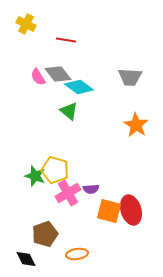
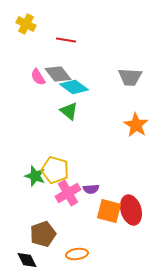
cyan diamond: moved 5 px left
brown pentagon: moved 2 px left
black diamond: moved 1 px right, 1 px down
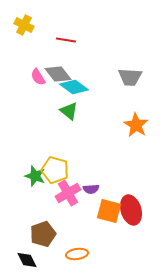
yellow cross: moved 2 px left, 1 px down
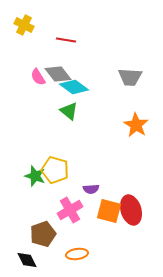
pink cross: moved 2 px right, 17 px down
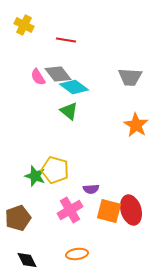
brown pentagon: moved 25 px left, 16 px up
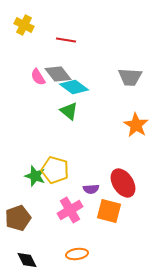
red ellipse: moved 8 px left, 27 px up; rotated 16 degrees counterclockwise
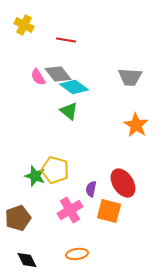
purple semicircle: rotated 105 degrees clockwise
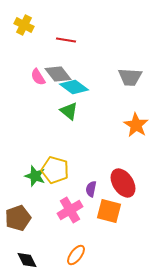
orange ellipse: moved 1 px left, 1 px down; rotated 45 degrees counterclockwise
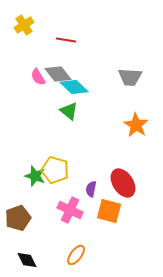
yellow cross: rotated 30 degrees clockwise
cyan diamond: rotated 8 degrees clockwise
pink cross: rotated 35 degrees counterclockwise
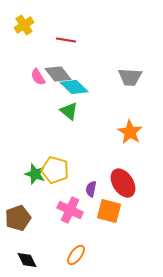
orange star: moved 6 px left, 7 px down
green star: moved 2 px up
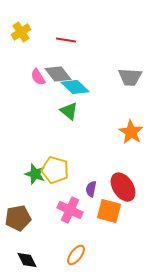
yellow cross: moved 3 px left, 7 px down
cyan diamond: moved 1 px right
orange star: moved 1 px right
red ellipse: moved 4 px down
brown pentagon: rotated 10 degrees clockwise
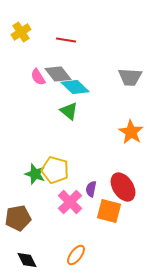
pink cross: moved 8 px up; rotated 20 degrees clockwise
